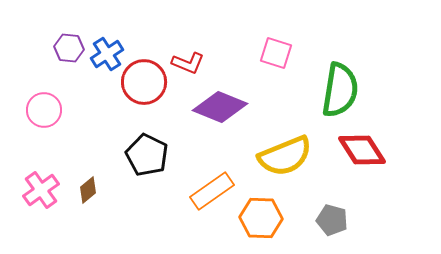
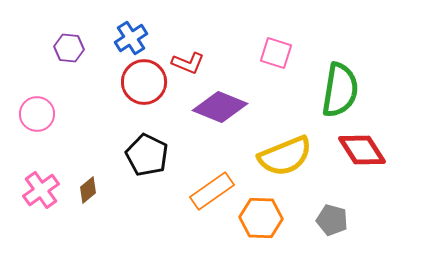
blue cross: moved 24 px right, 16 px up
pink circle: moved 7 px left, 4 px down
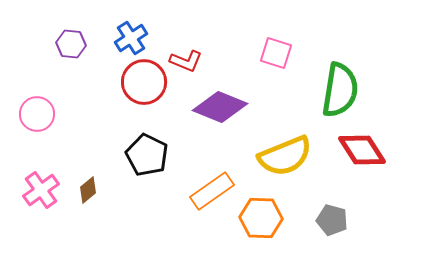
purple hexagon: moved 2 px right, 4 px up
red L-shape: moved 2 px left, 2 px up
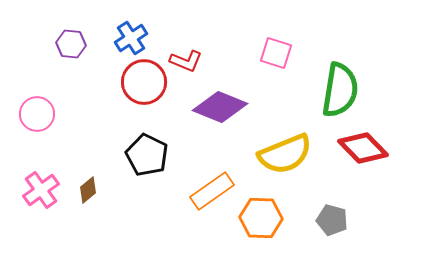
red diamond: moved 1 px right, 2 px up; rotated 12 degrees counterclockwise
yellow semicircle: moved 2 px up
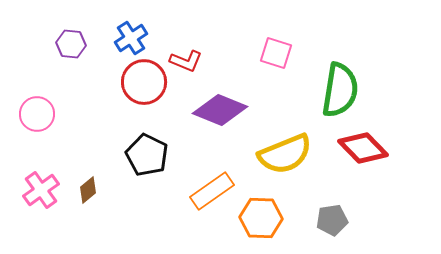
purple diamond: moved 3 px down
gray pentagon: rotated 24 degrees counterclockwise
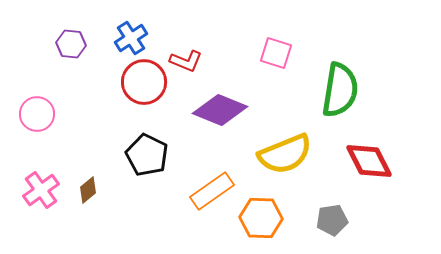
red diamond: moved 6 px right, 13 px down; rotated 18 degrees clockwise
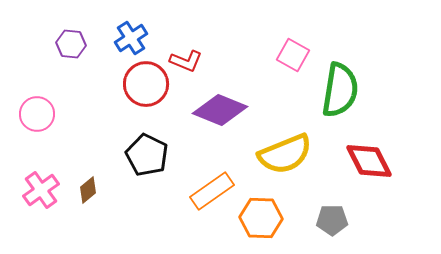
pink square: moved 17 px right, 2 px down; rotated 12 degrees clockwise
red circle: moved 2 px right, 2 px down
gray pentagon: rotated 8 degrees clockwise
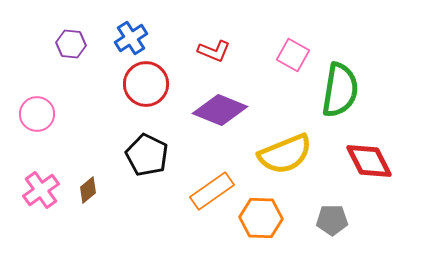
red L-shape: moved 28 px right, 10 px up
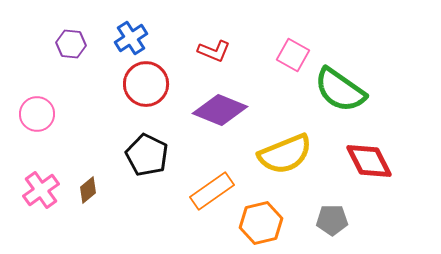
green semicircle: rotated 116 degrees clockwise
orange hexagon: moved 5 px down; rotated 15 degrees counterclockwise
